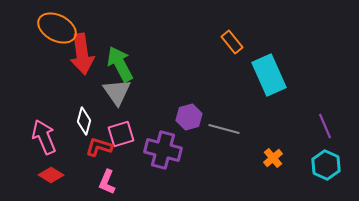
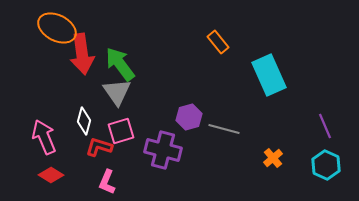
orange rectangle: moved 14 px left
green arrow: rotated 9 degrees counterclockwise
pink square: moved 3 px up
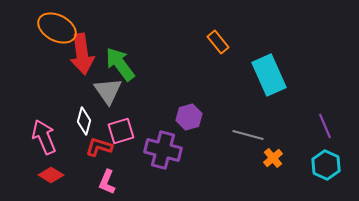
gray triangle: moved 9 px left, 1 px up
gray line: moved 24 px right, 6 px down
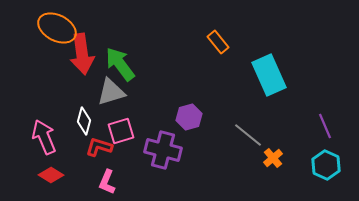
gray triangle: moved 3 px right, 1 px down; rotated 48 degrees clockwise
gray line: rotated 24 degrees clockwise
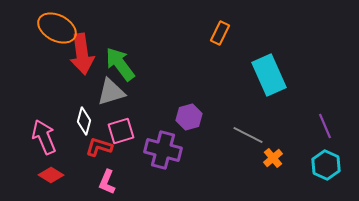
orange rectangle: moved 2 px right, 9 px up; rotated 65 degrees clockwise
gray line: rotated 12 degrees counterclockwise
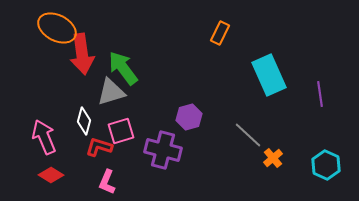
green arrow: moved 3 px right, 4 px down
purple line: moved 5 px left, 32 px up; rotated 15 degrees clockwise
gray line: rotated 16 degrees clockwise
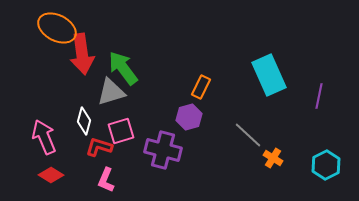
orange rectangle: moved 19 px left, 54 px down
purple line: moved 1 px left, 2 px down; rotated 20 degrees clockwise
orange cross: rotated 18 degrees counterclockwise
cyan hexagon: rotated 8 degrees clockwise
pink L-shape: moved 1 px left, 2 px up
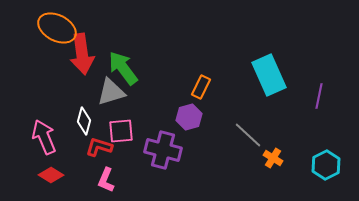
pink square: rotated 12 degrees clockwise
